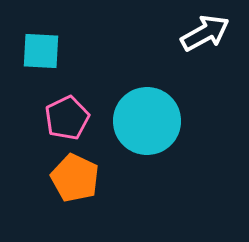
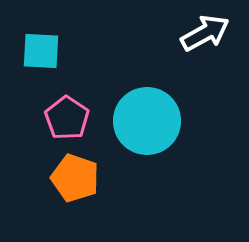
pink pentagon: rotated 12 degrees counterclockwise
orange pentagon: rotated 6 degrees counterclockwise
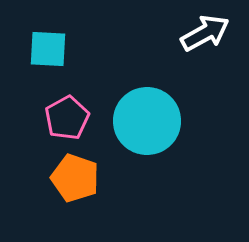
cyan square: moved 7 px right, 2 px up
pink pentagon: rotated 9 degrees clockwise
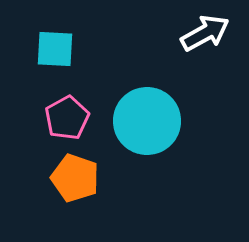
cyan square: moved 7 px right
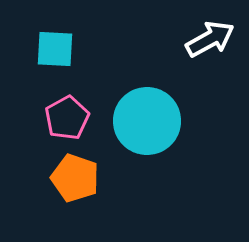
white arrow: moved 5 px right, 6 px down
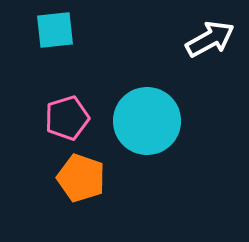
cyan square: moved 19 px up; rotated 9 degrees counterclockwise
pink pentagon: rotated 12 degrees clockwise
orange pentagon: moved 6 px right
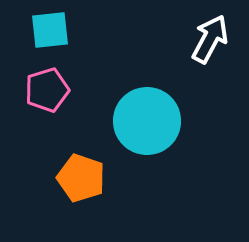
cyan square: moved 5 px left
white arrow: rotated 33 degrees counterclockwise
pink pentagon: moved 20 px left, 28 px up
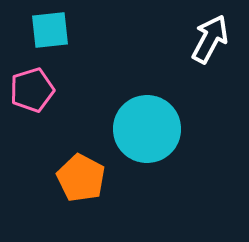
pink pentagon: moved 15 px left
cyan circle: moved 8 px down
orange pentagon: rotated 9 degrees clockwise
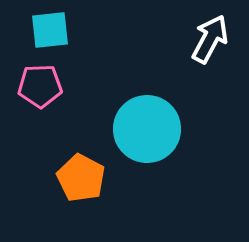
pink pentagon: moved 8 px right, 4 px up; rotated 15 degrees clockwise
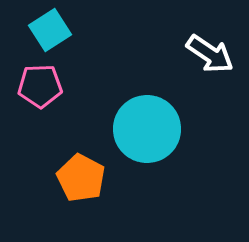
cyan square: rotated 27 degrees counterclockwise
white arrow: moved 15 px down; rotated 96 degrees clockwise
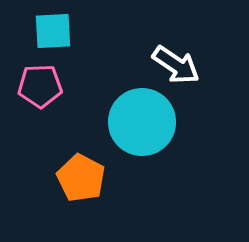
cyan square: moved 3 px right, 1 px down; rotated 30 degrees clockwise
white arrow: moved 34 px left, 11 px down
cyan circle: moved 5 px left, 7 px up
